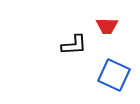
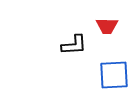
blue square: rotated 28 degrees counterclockwise
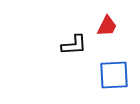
red trapezoid: rotated 65 degrees counterclockwise
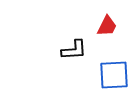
black L-shape: moved 5 px down
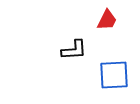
red trapezoid: moved 6 px up
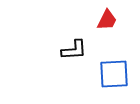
blue square: moved 1 px up
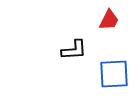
red trapezoid: moved 2 px right
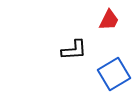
blue square: rotated 28 degrees counterclockwise
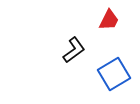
black L-shape: rotated 32 degrees counterclockwise
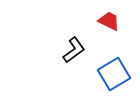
red trapezoid: moved 1 px down; rotated 90 degrees counterclockwise
